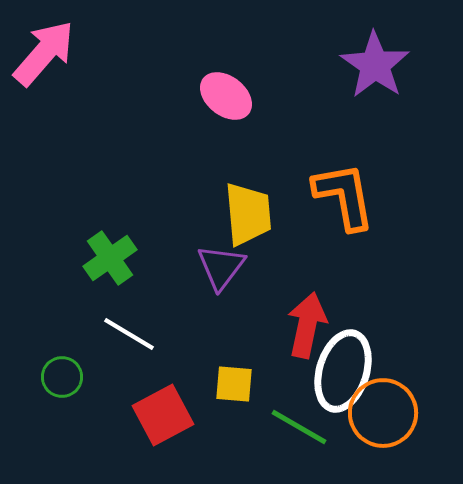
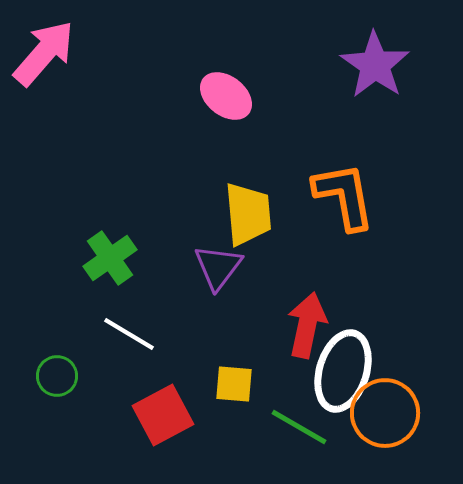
purple triangle: moved 3 px left
green circle: moved 5 px left, 1 px up
orange circle: moved 2 px right
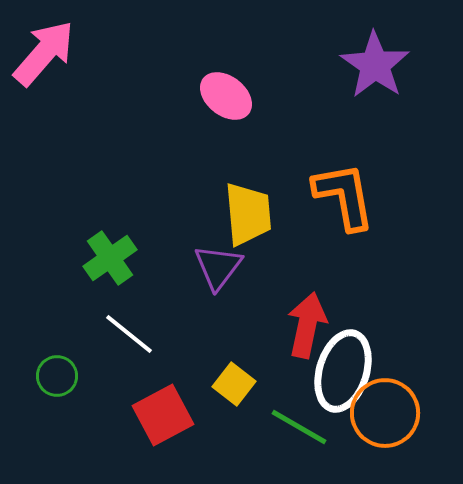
white line: rotated 8 degrees clockwise
yellow square: rotated 33 degrees clockwise
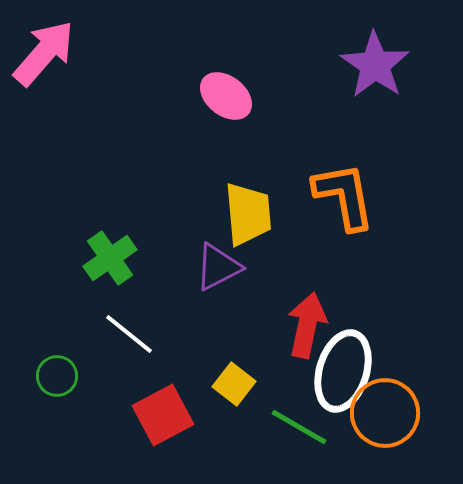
purple triangle: rotated 26 degrees clockwise
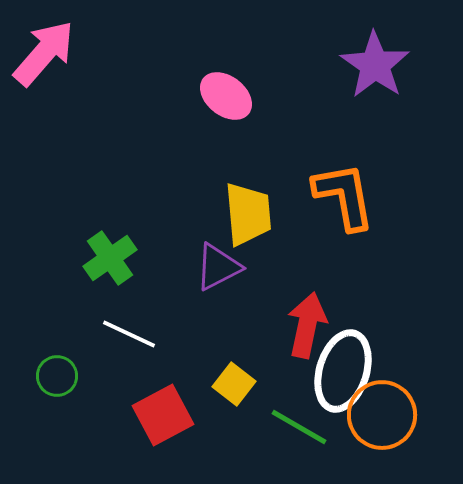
white line: rotated 14 degrees counterclockwise
orange circle: moved 3 px left, 2 px down
